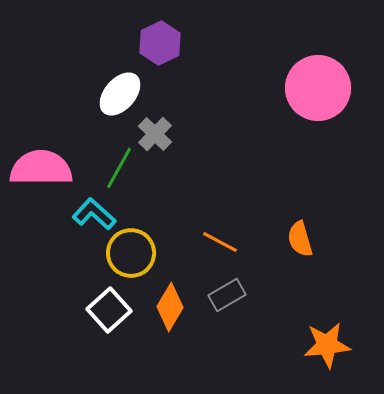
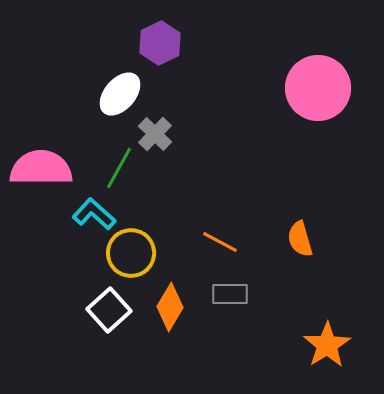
gray rectangle: moved 3 px right, 1 px up; rotated 30 degrees clockwise
orange star: rotated 27 degrees counterclockwise
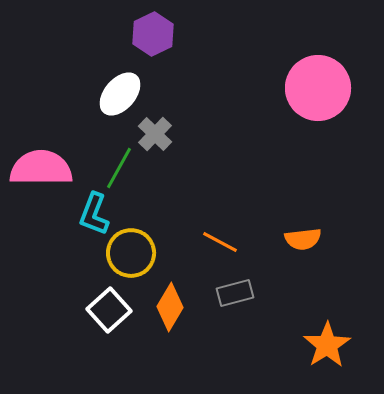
purple hexagon: moved 7 px left, 9 px up
cyan L-shape: rotated 111 degrees counterclockwise
orange semicircle: moved 3 px right; rotated 81 degrees counterclockwise
gray rectangle: moved 5 px right, 1 px up; rotated 15 degrees counterclockwise
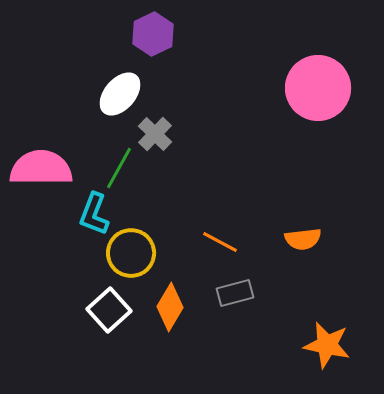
orange star: rotated 27 degrees counterclockwise
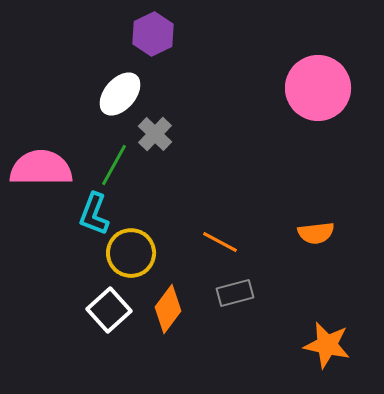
green line: moved 5 px left, 3 px up
orange semicircle: moved 13 px right, 6 px up
orange diamond: moved 2 px left, 2 px down; rotated 6 degrees clockwise
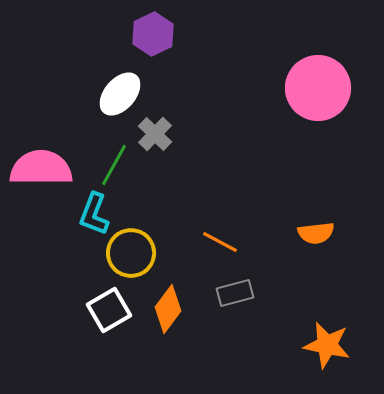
white square: rotated 12 degrees clockwise
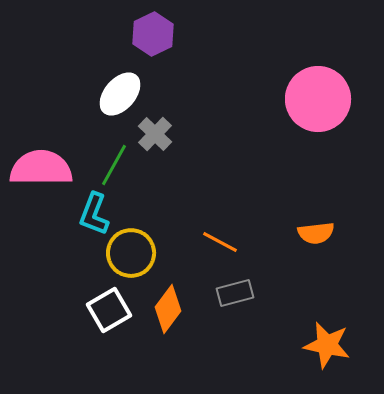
pink circle: moved 11 px down
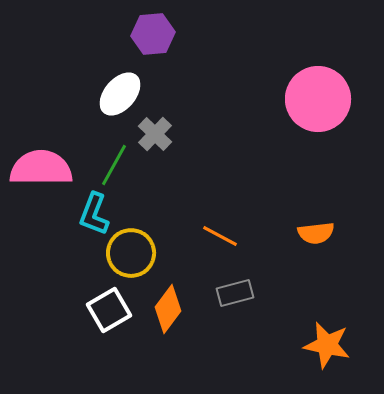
purple hexagon: rotated 21 degrees clockwise
orange line: moved 6 px up
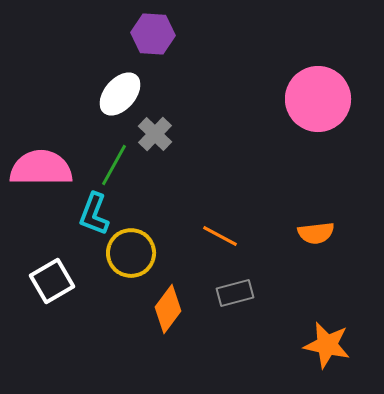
purple hexagon: rotated 9 degrees clockwise
white square: moved 57 px left, 29 px up
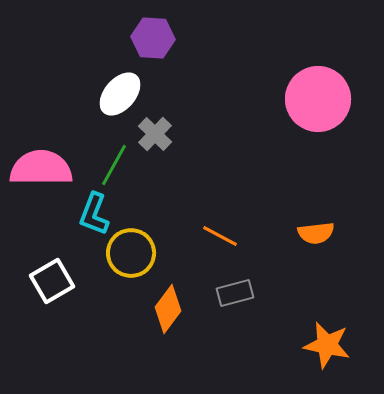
purple hexagon: moved 4 px down
